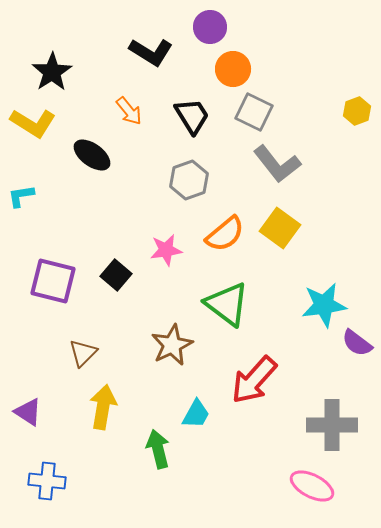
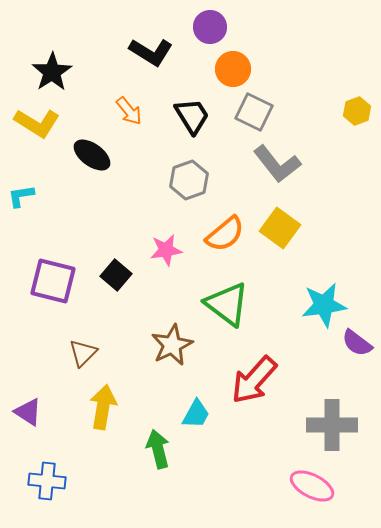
yellow L-shape: moved 4 px right
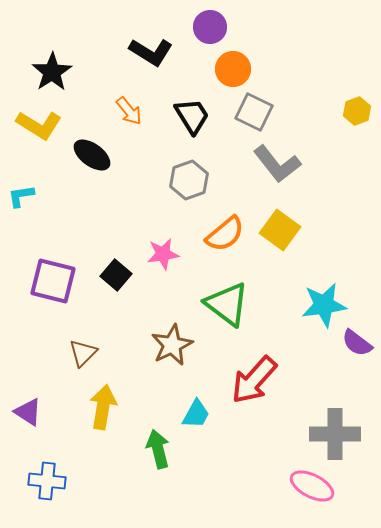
yellow L-shape: moved 2 px right, 2 px down
yellow square: moved 2 px down
pink star: moved 3 px left, 4 px down
gray cross: moved 3 px right, 9 px down
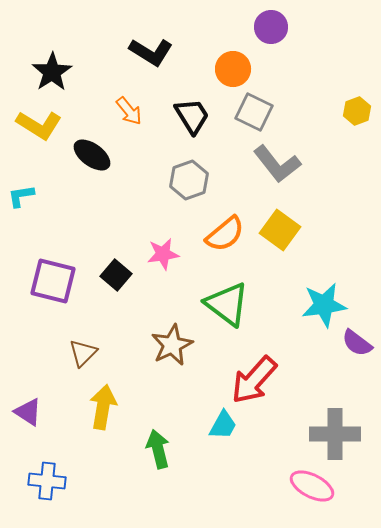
purple circle: moved 61 px right
cyan trapezoid: moved 27 px right, 11 px down
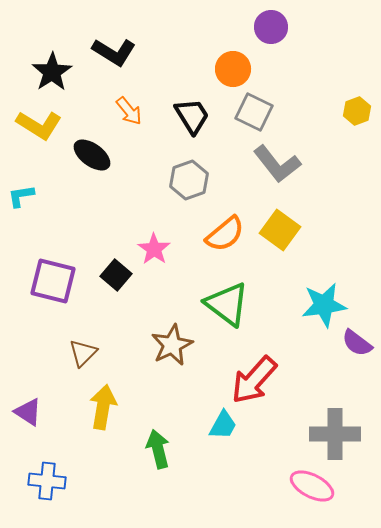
black L-shape: moved 37 px left
pink star: moved 9 px left, 5 px up; rotated 28 degrees counterclockwise
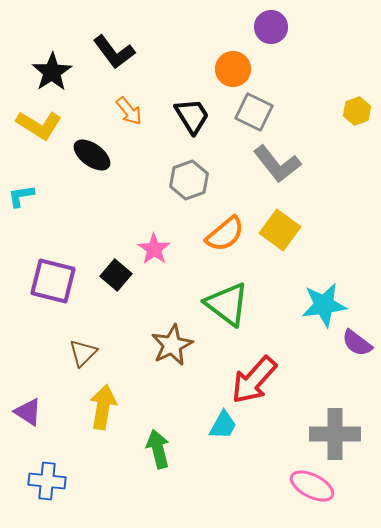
black L-shape: rotated 21 degrees clockwise
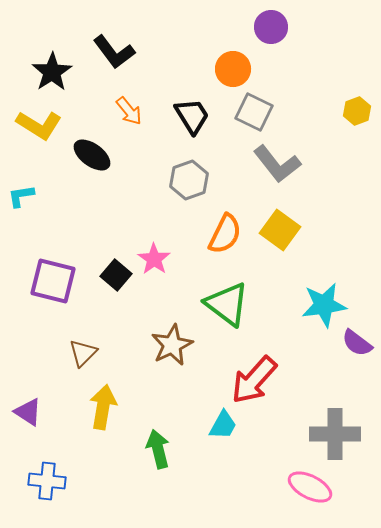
orange semicircle: rotated 24 degrees counterclockwise
pink star: moved 10 px down
pink ellipse: moved 2 px left, 1 px down
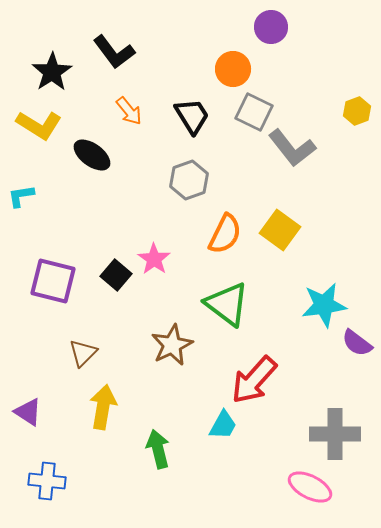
gray L-shape: moved 15 px right, 16 px up
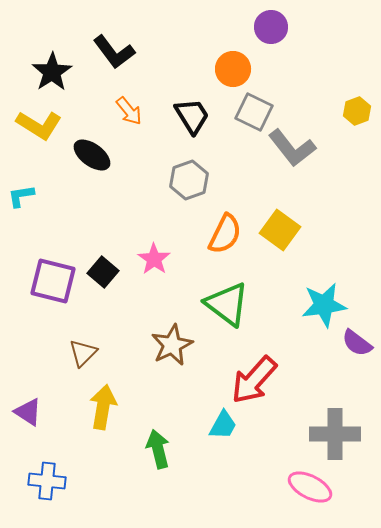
black square: moved 13 px left, 3 px up
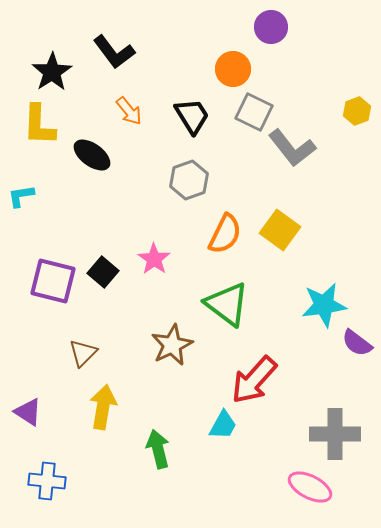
yellow L-shape: rotated 60 degrees clockwise
